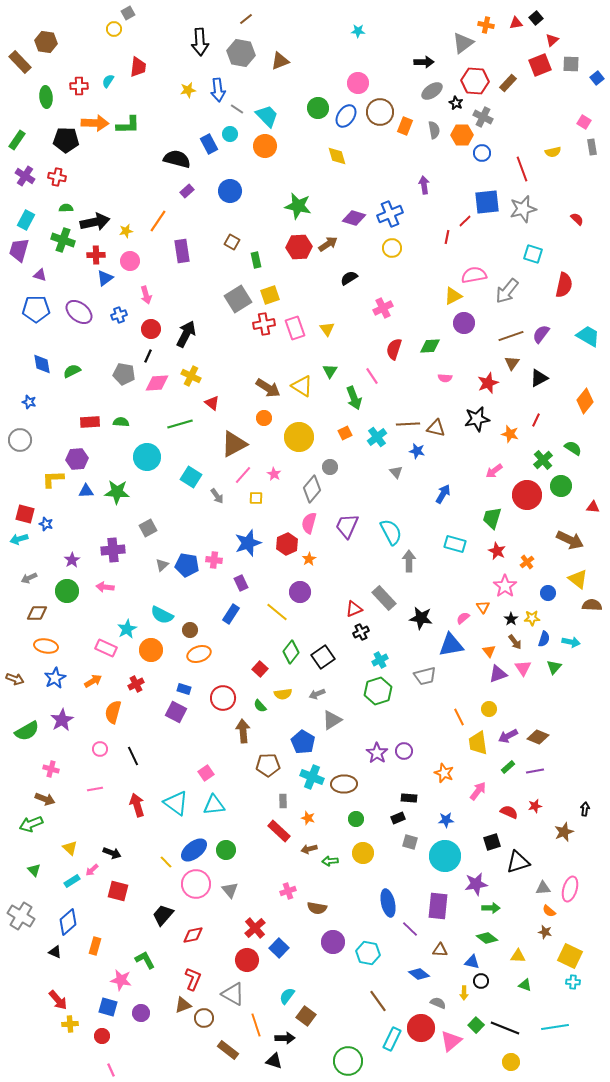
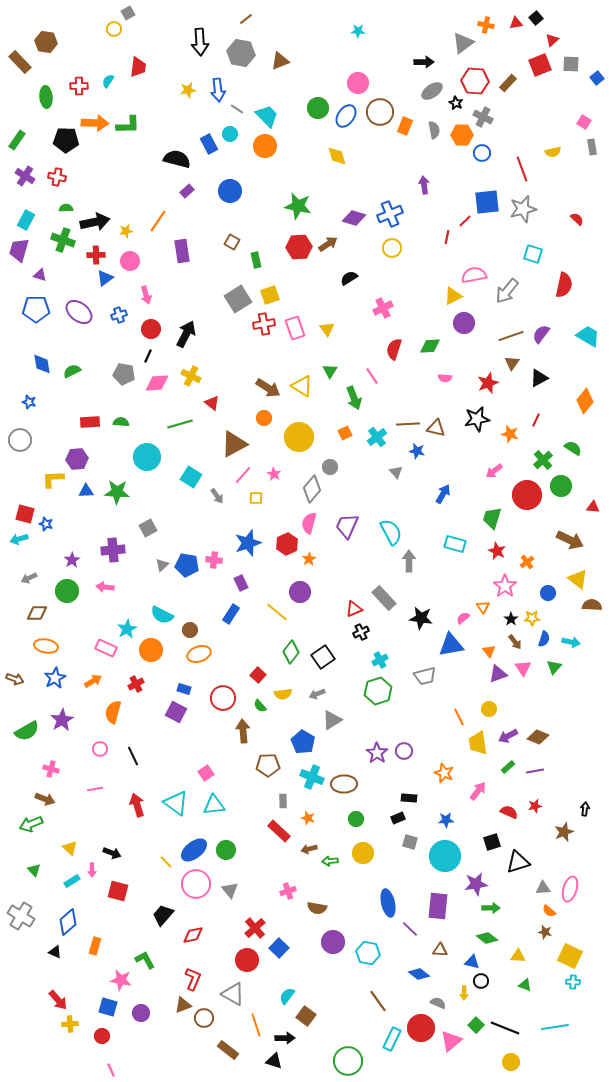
red square at (260, 669): moved 2 px left, 6 px down
pink arrow at (92, 870): rotated 48 degrees counterclockwise
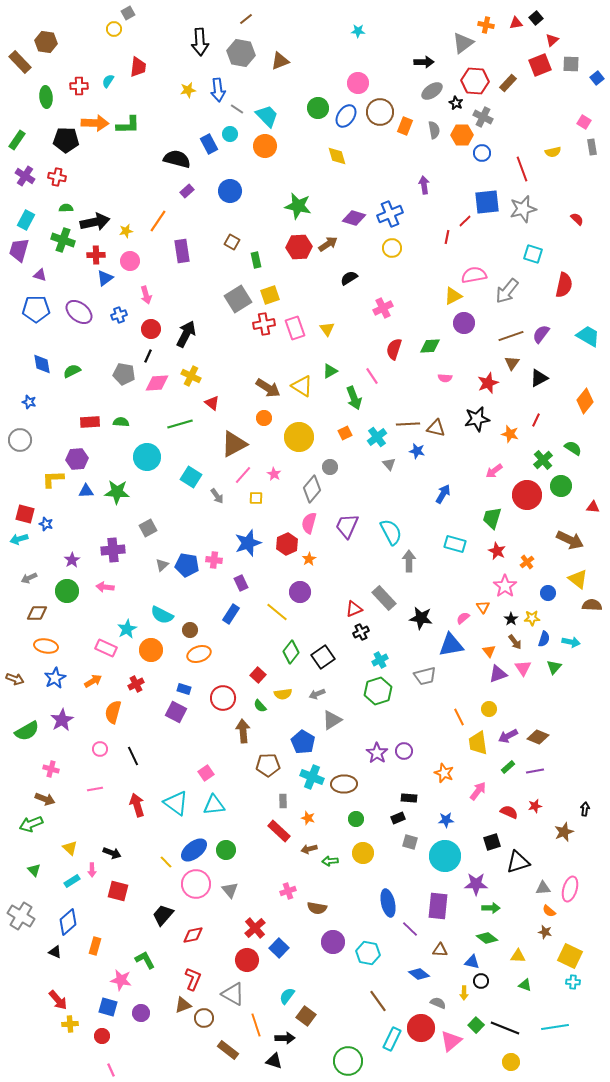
green triangle at (330, 371): rotated 28 degrees clockwise
gray triangle at (396, 472): moved 7 px left, 8 px up
purple star at (476, 884): rotated 10 degrees clockwise
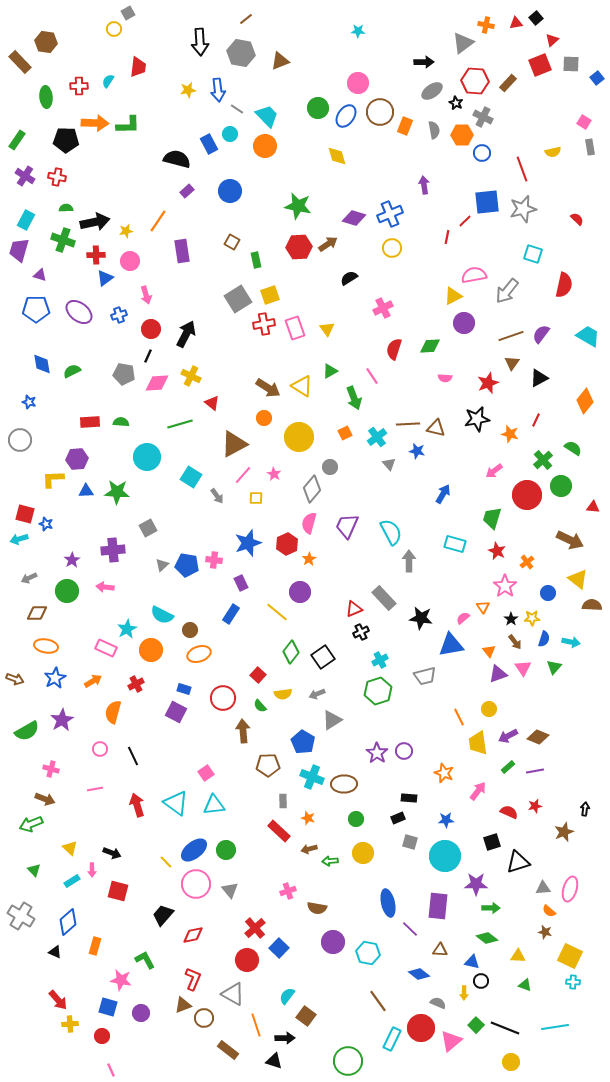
gray rectangle at (592, 147): moved 2 px left
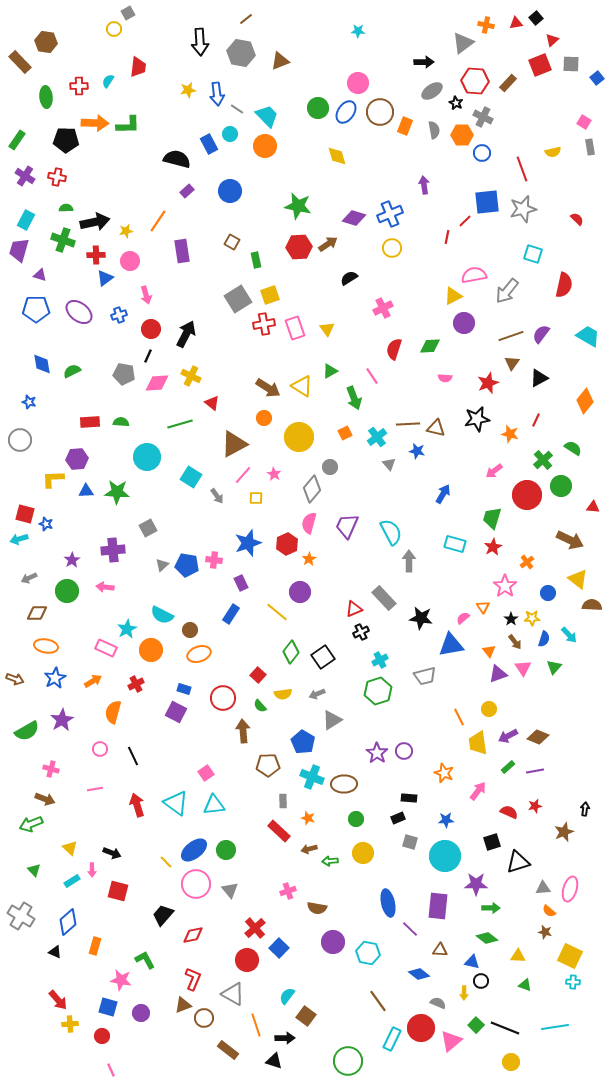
blue arrow at (218, 90): moved 1 px left, 4 px down
blue ellipse at (346, 116): moved 4 px up
red star at (497, 551): moved 4 px left, 4 px up; rotated 18 degrees clockwise
cyan arrow at (571, 642): moved 2 px left, 7 px up; rotated 36 degrees clockwise
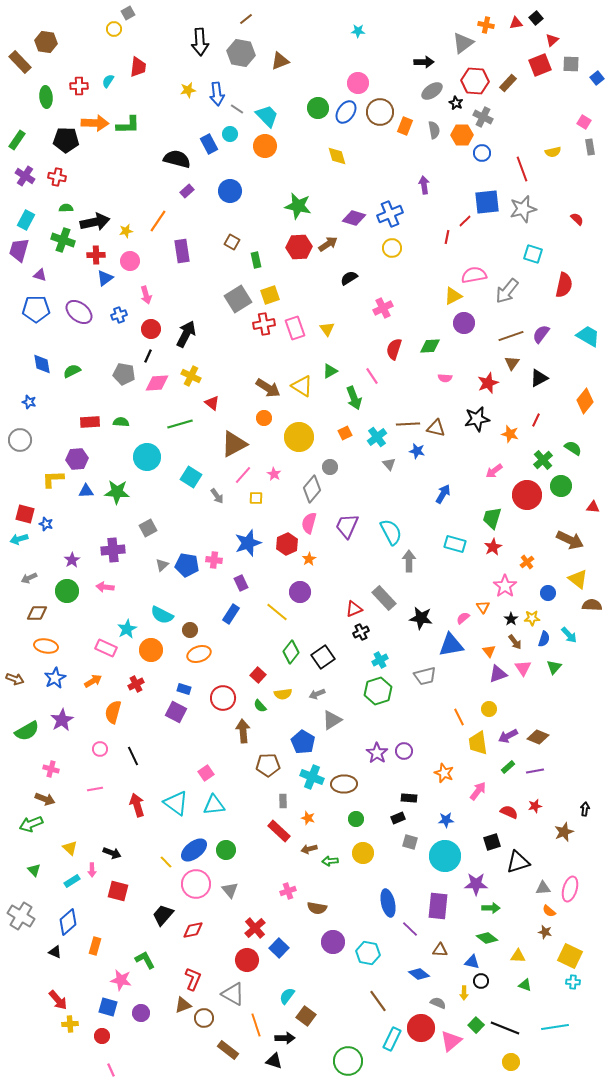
red diamond at (193, 935): moved 5 px up
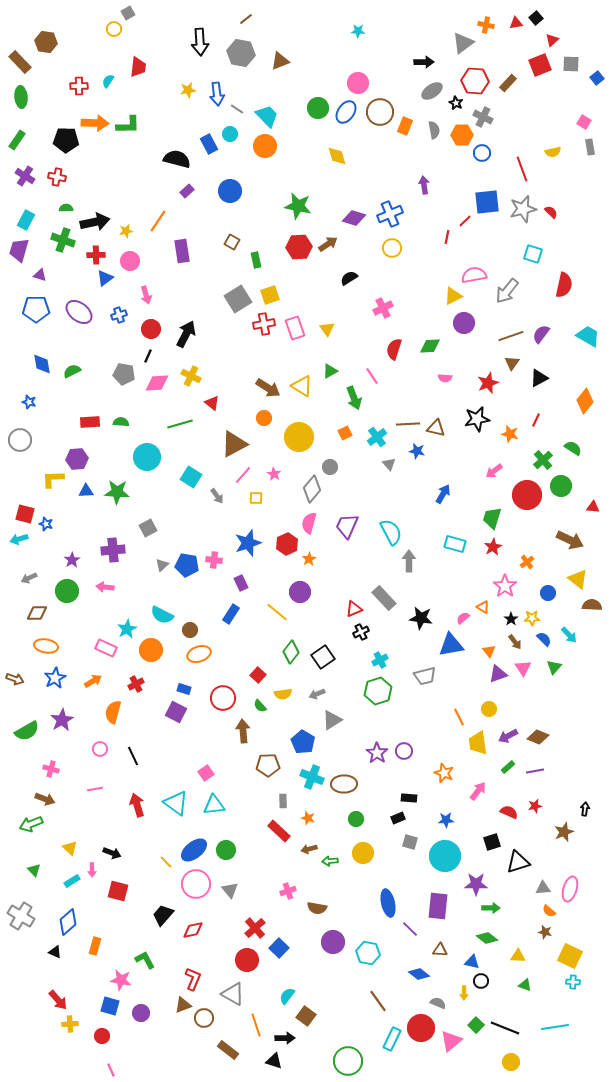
green ellipse at (46, 97): moved 25 px left
red semicircle at (577, 219): moved 26 px left, 7 px up
orange triangle at (483, 607): rotated 24 degrees counterclockwise
blue semicircle at (544, 639): rotated 63 degrees counterclockwise
blue square at (108, 1007): moved 2 px right, 1 px up
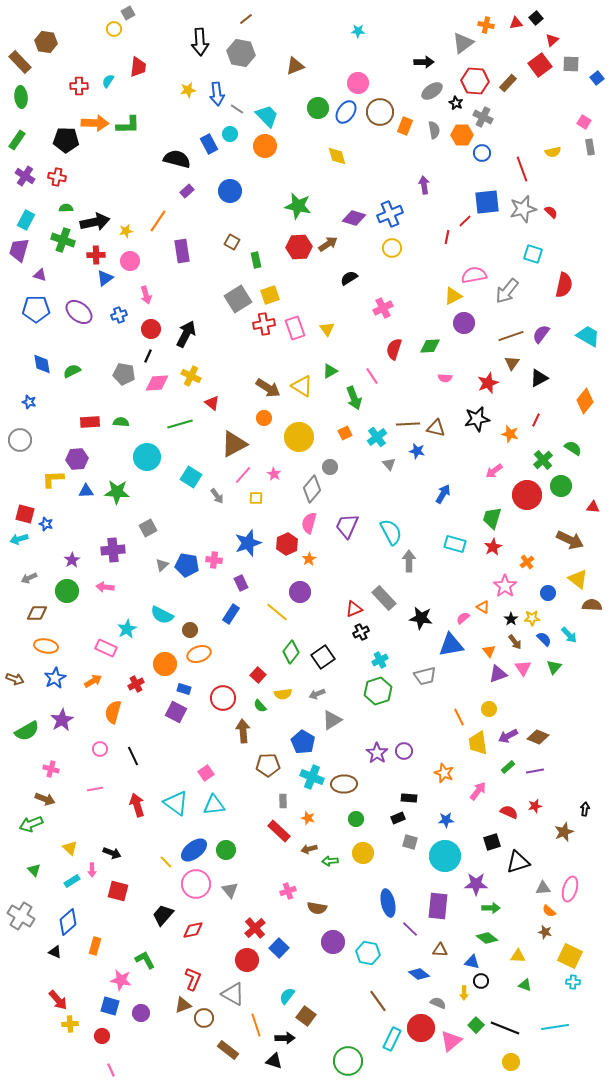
brown triangle at (280, 61): moved 15 px right, 5 px down
red square at (540, 65): rotated 15 degrees counterclockwise
orange circle at (151, 650): moved 14 px right, 14 px down
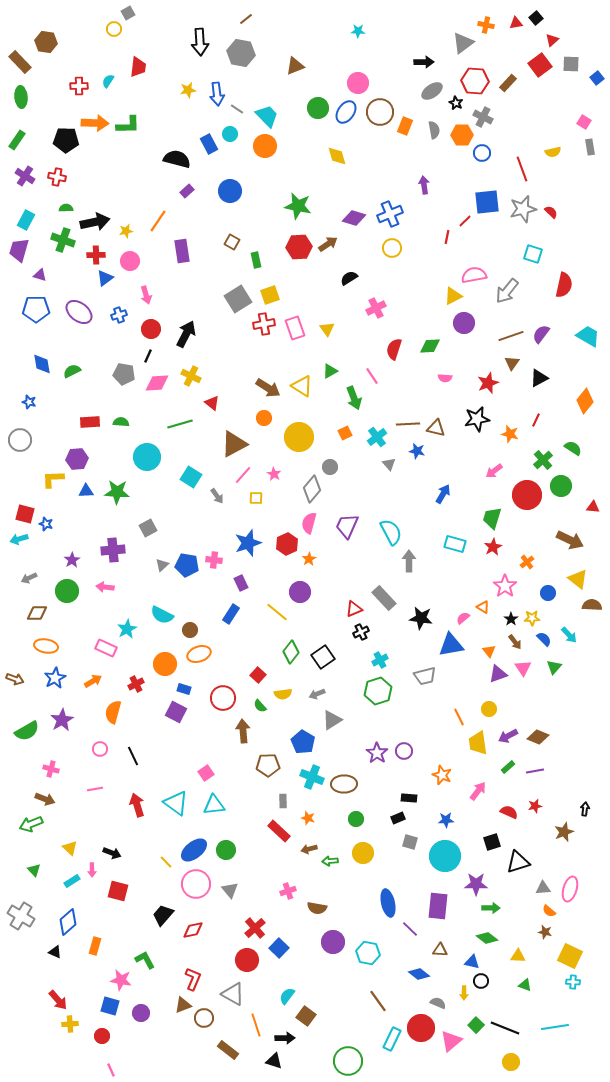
pink cross at (383, 308): moved 7 px left
orange star at (444, 773): moved 2 px left, 2 px down
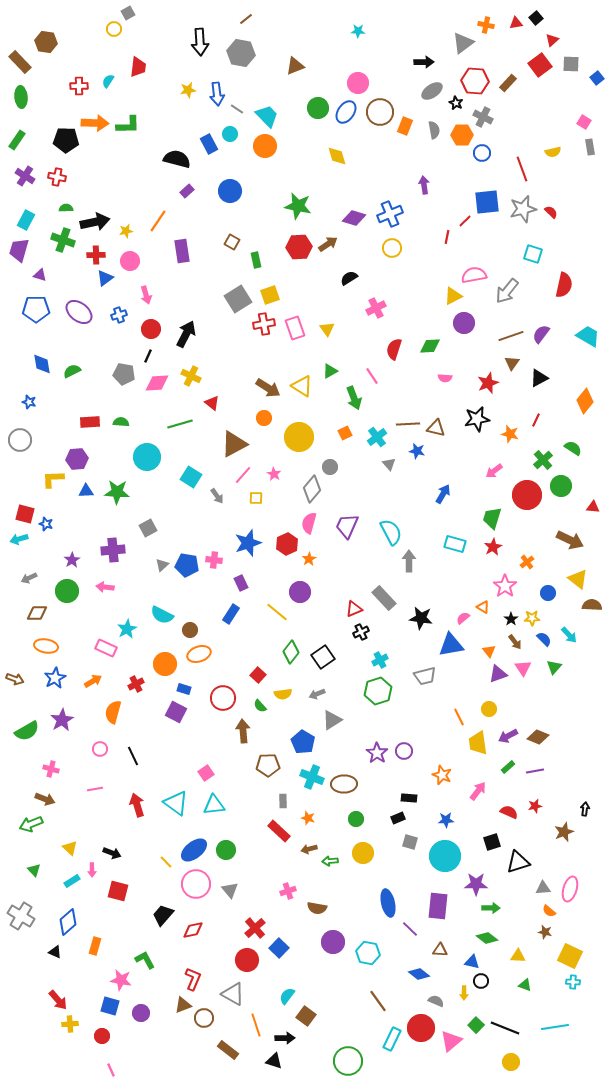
gray semicircle at (438, 1003): moved 2 px left, 2 px up
